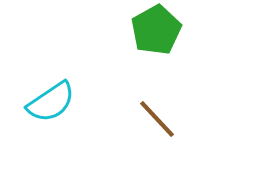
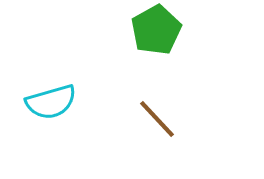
cyan semicircle: rotated 18 degrees clockwise
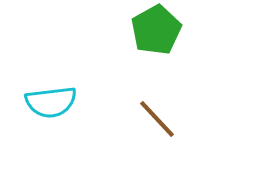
cyan semicircle: rotated 9 degrees clockwise
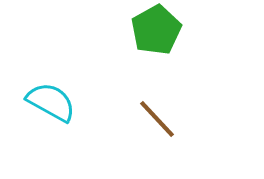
cyan semicircle: rotated 144 degrees counterclockwise
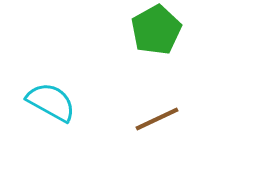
brown line: rotated 72 degrees counterclockwise
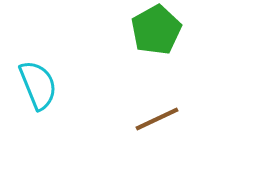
cyan semicircle: moved 13 px left, 17 px up; rotated 39 degrees clockwise
